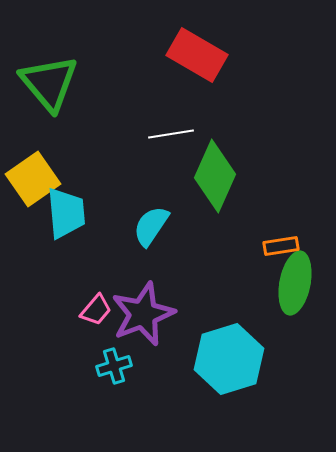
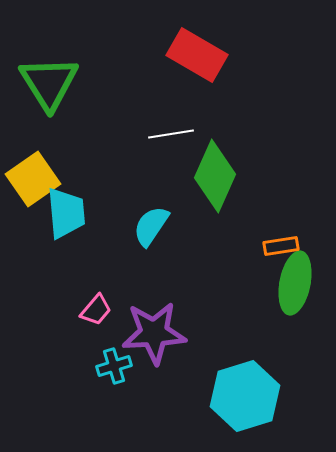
green triangle: rotated 8 degrees clockwise
purple star: moved 11 px right, 19 px down; rotated 18 degrees clockwise
cyan hexagon: moved 16 px right, 37 px down
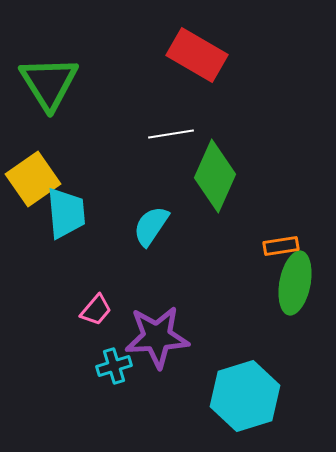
purple star: moved 3 px right, 4 px down
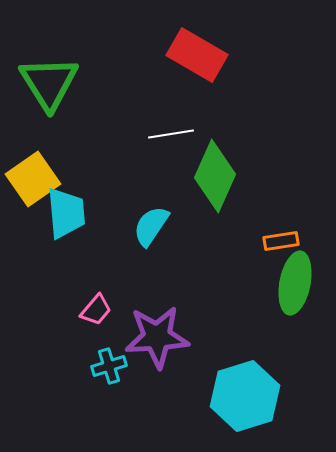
orange rectangle: moved 5 px up
cyan cross: moved 5 px left
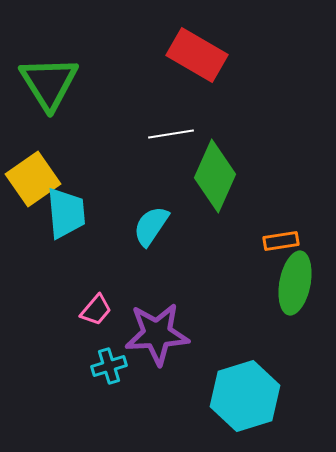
purple star: moved 3 px up
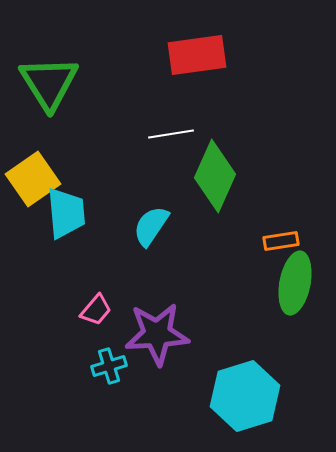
red rectangle: rotated 38 degrees counterclockwise
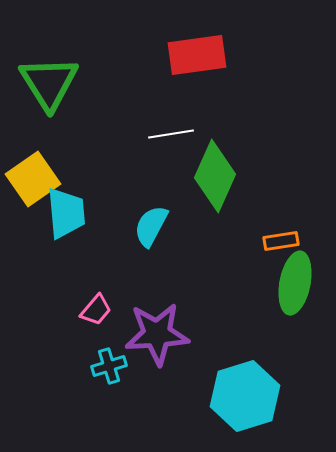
cyan semicircle: rotated 6 degrees counterclockwise
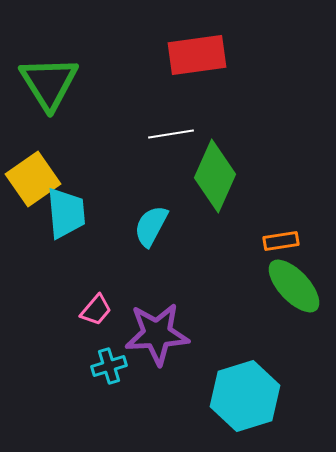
green ellipse: moved 1 px left, 3 px down; rotated 54 degrees counterclockwise
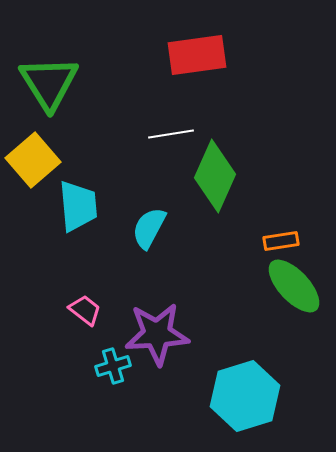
yellow square: moved 19 px up; rotated 6 degrees counterclockwise
cyan trapezoid: moved 12 px right, 7 px up
cyan semicircle: moved 2 px left, 2 px down
pink trapezoid: moved 11 px left; rotated 92 degrees counterclockwise
cyan cross: moved 4 px right
